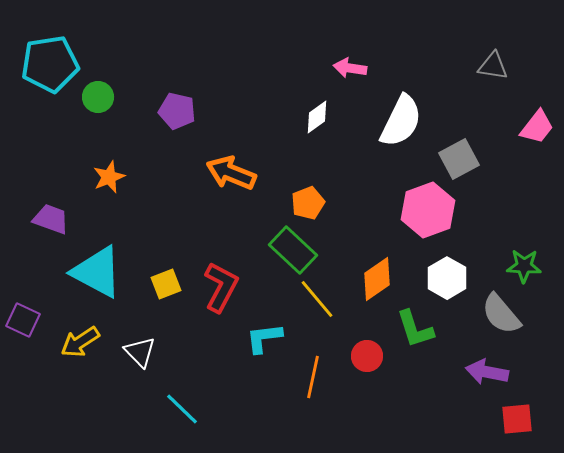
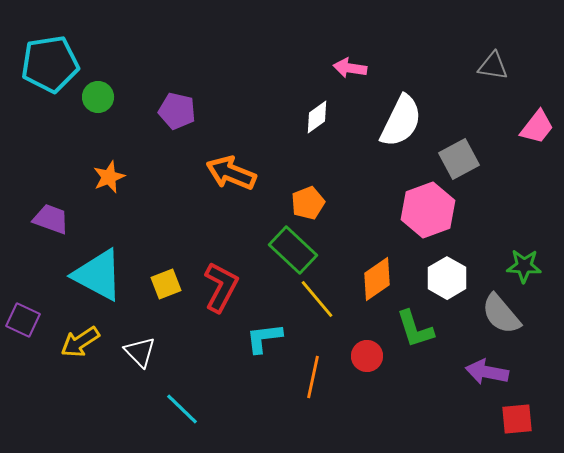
cyan triangle: moved 1 px right, 3 px down
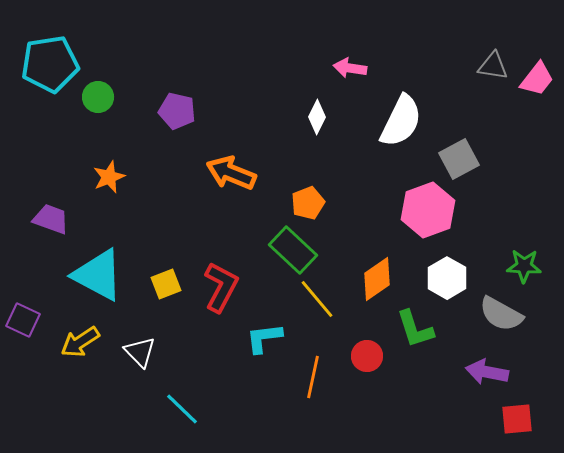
white diamond: rotated 28 degrees counterclockwise
pink trapezoid: moved 48 px up
gray semicircle: rotated 21 degrees counterclockwise
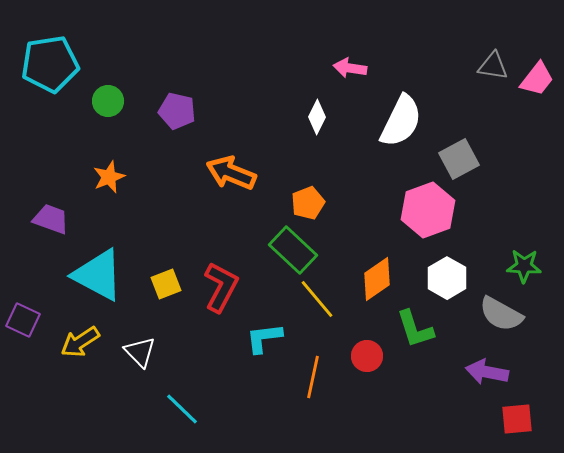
green circle: moved 10 px right, 4 px down
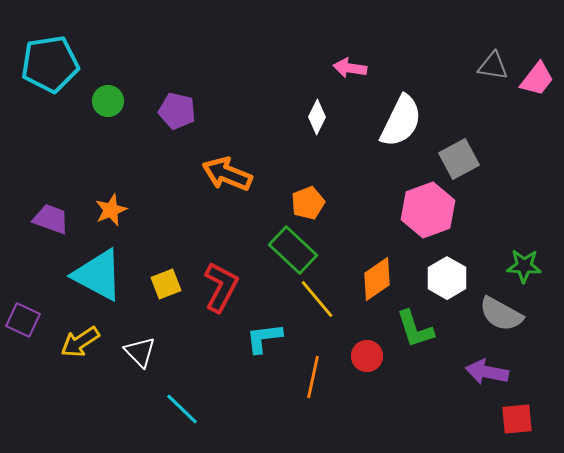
orange arrow: moved 4 px left, 1 px down
orange star: moved 2 px right, 33 px down
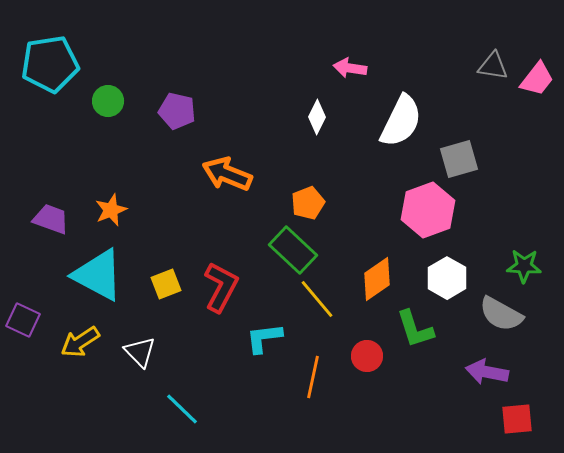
gray square: rotated 12 degrees clockwise
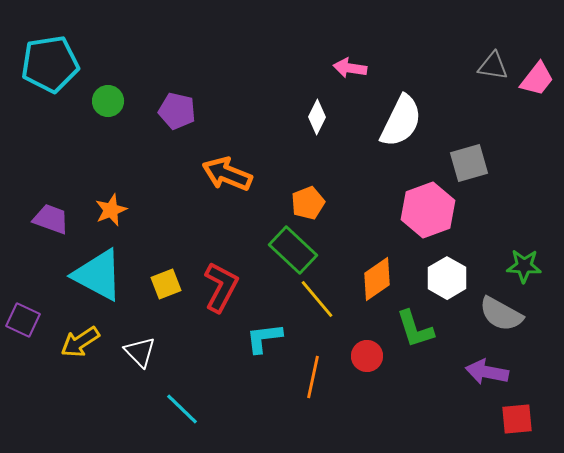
gray square: moved 10 px right, 4 px down
